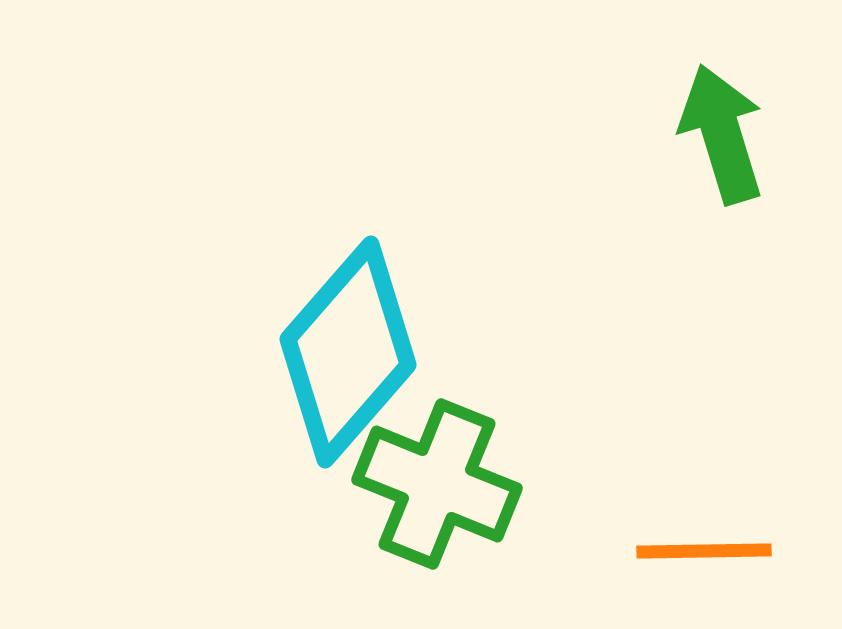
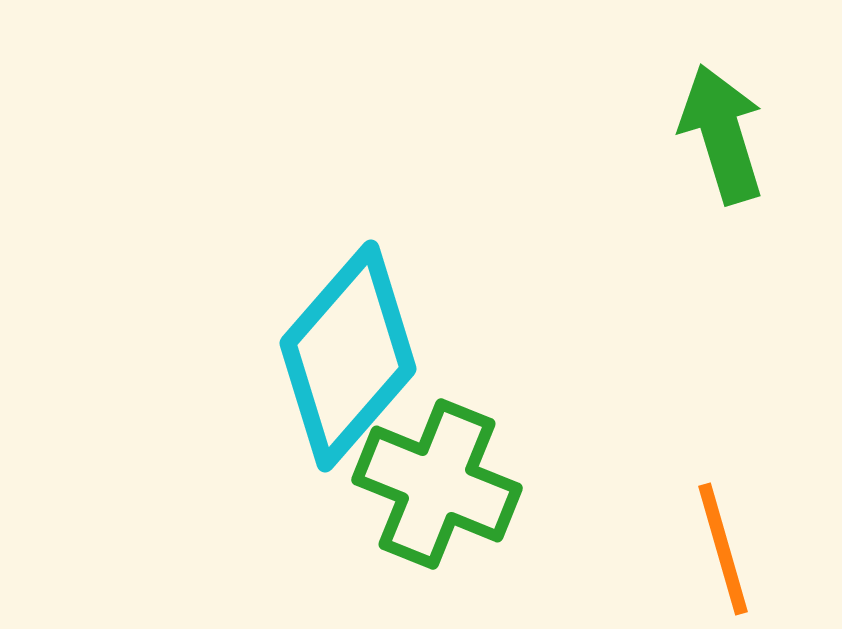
cyan diamond: moved 4 px down
orange line: moved 19 px right, 2 px up; rotated 75 degrees clockwise
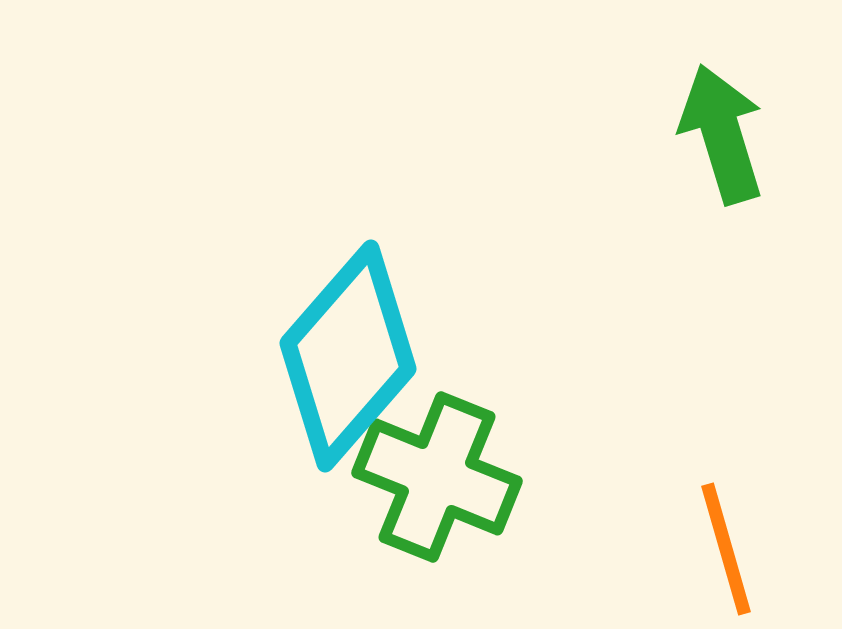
green cross: moved 7 px up
orange line: moved 3 px right
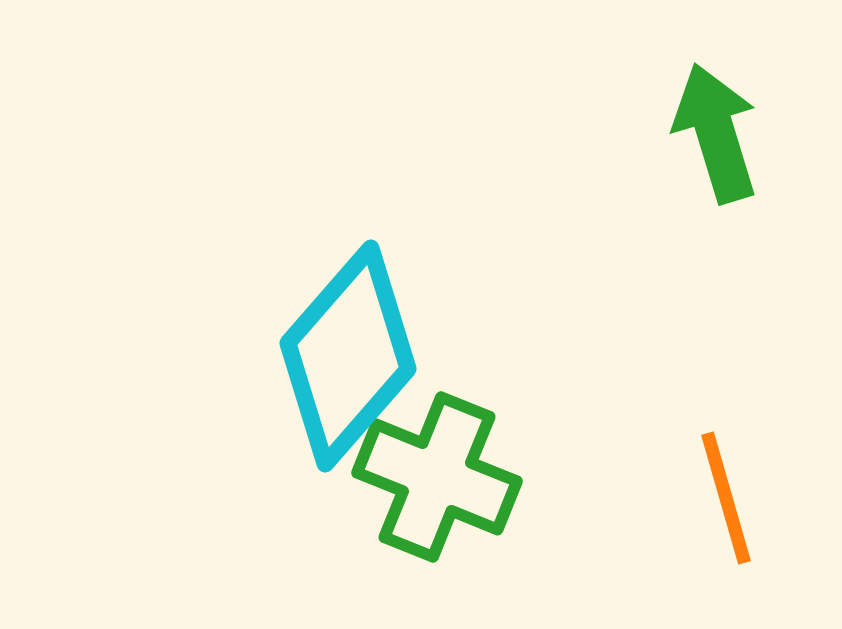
green arrow: moved 6 px left, 1 px up
orange line: moved 51 px up
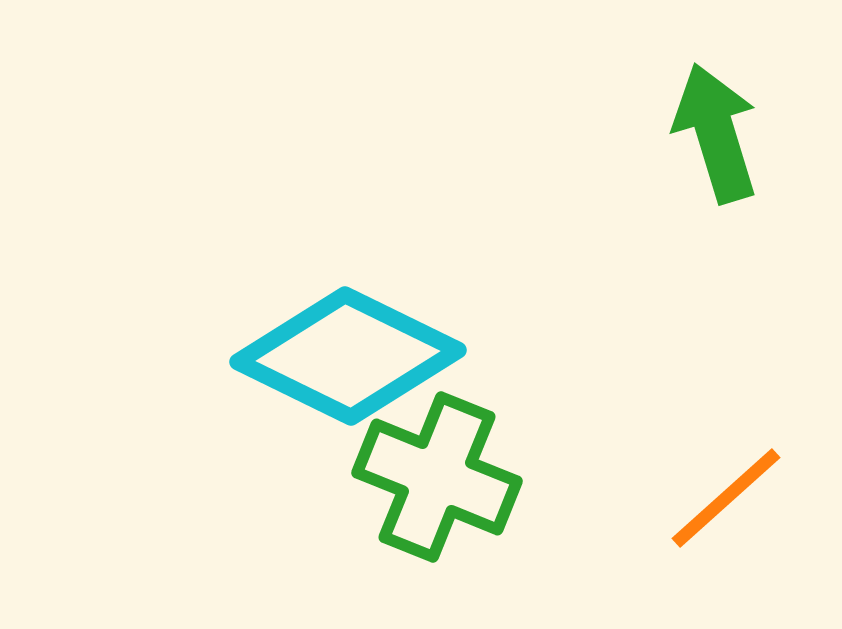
cyan diamond: rotated 75 degrees clockwise
orange line: rotated 64 degrees clockwise
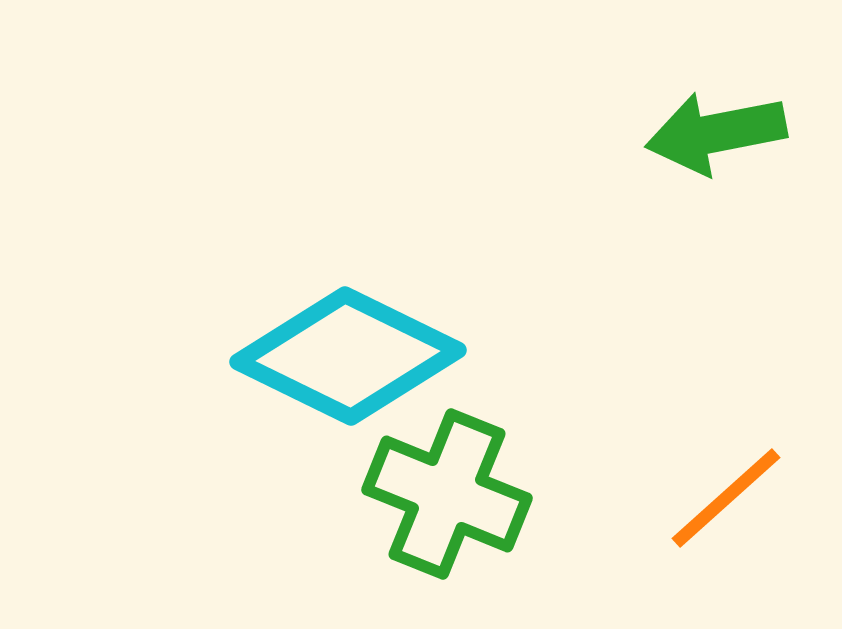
green arrow: rotated 84 degrees counterclockwise
green cross: moved 10 px right, 17 px down
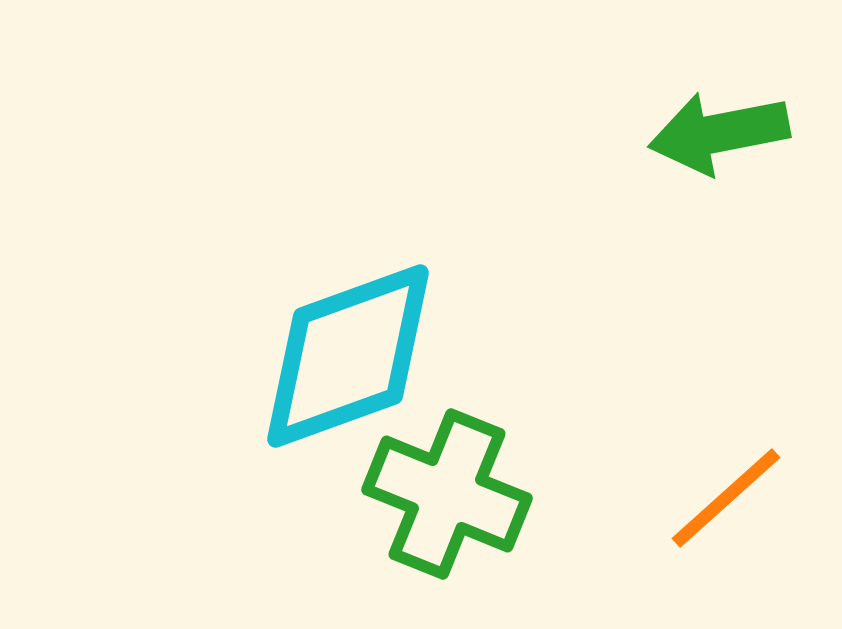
green arrow: moved 3 px right
cyan diamond: rotated 46 degrees counterclockwise
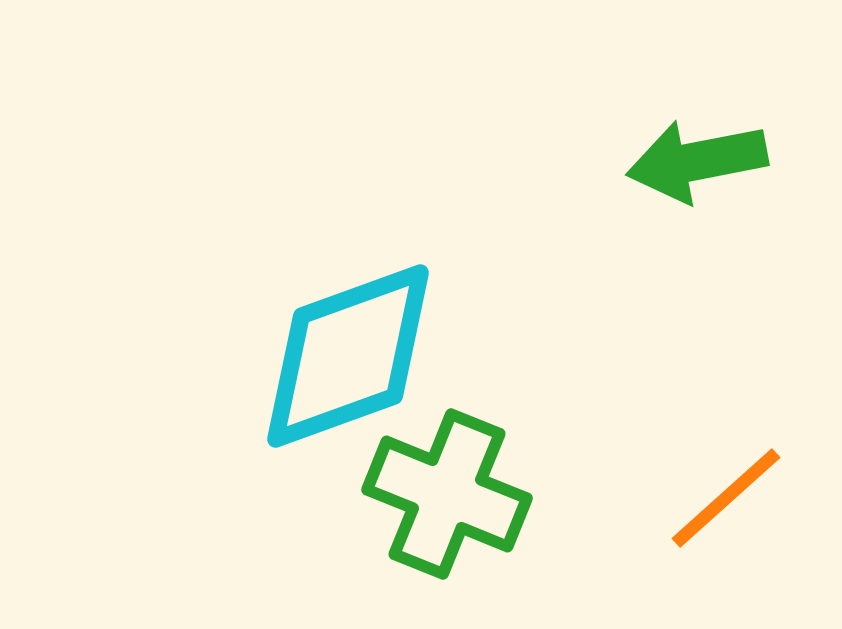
green arrow: moved 22 px left, 28 px down
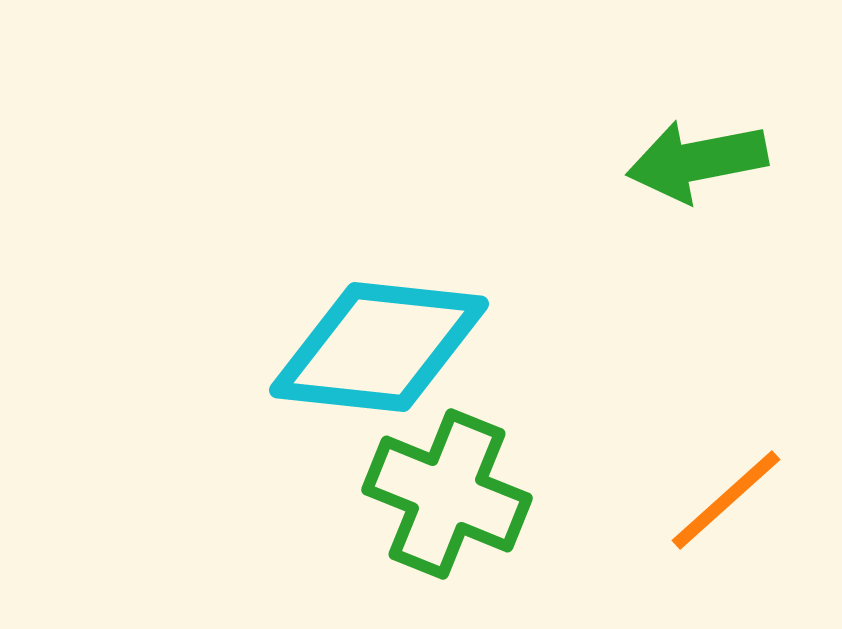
cyan diamond: moved 31 px right, 9 px up; rotated 26 degrees clockwise
orange line: moved 2 px down
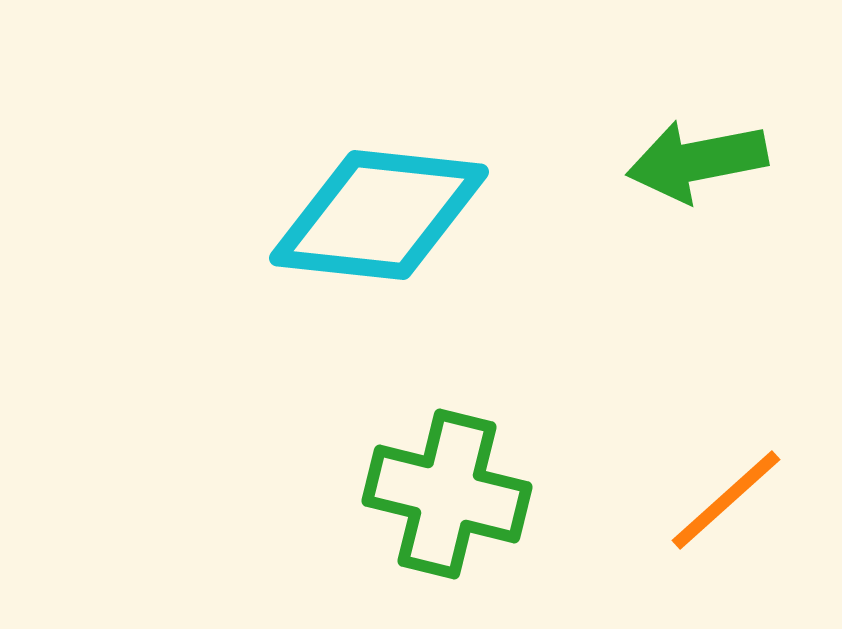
cyan diamond: moved 132 px up
green cross: rotated 8 degrees counterclockwise
